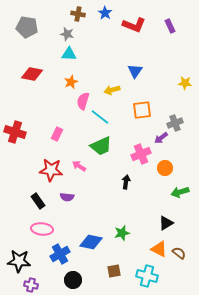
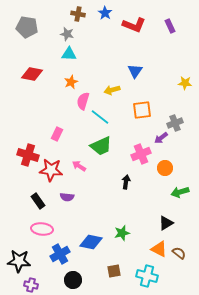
red cross: moved 13 px right, 23 px down
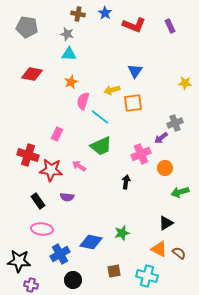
orange square: moved 9 px left, 7 px up
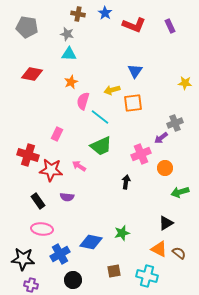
black star: moved 4 px right, 2 px up
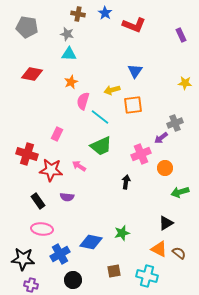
purple rectangle: moved 11 px right, 9 px down
orange square: moved 2 px down
red cross: moved 1 px left, 1 px up
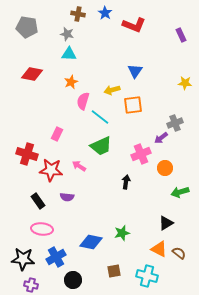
blue cross: moved 4 px left, 3 px down
